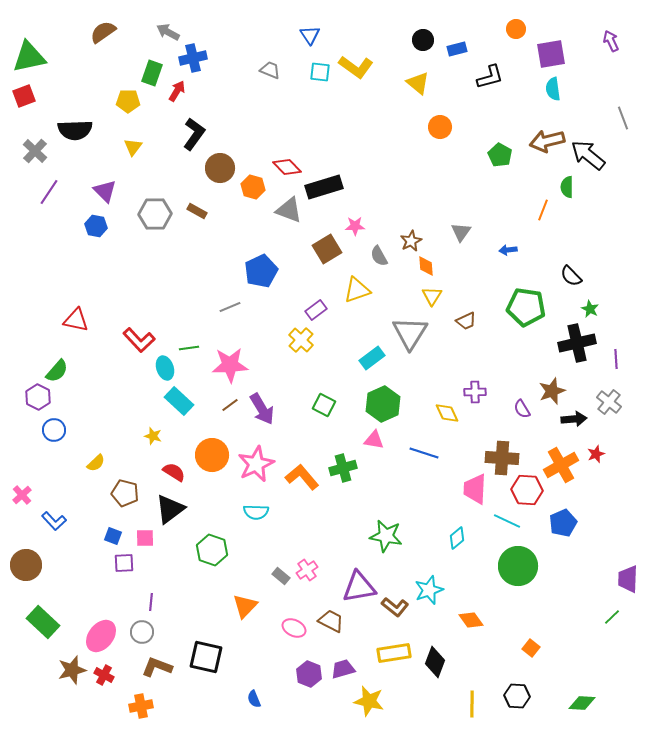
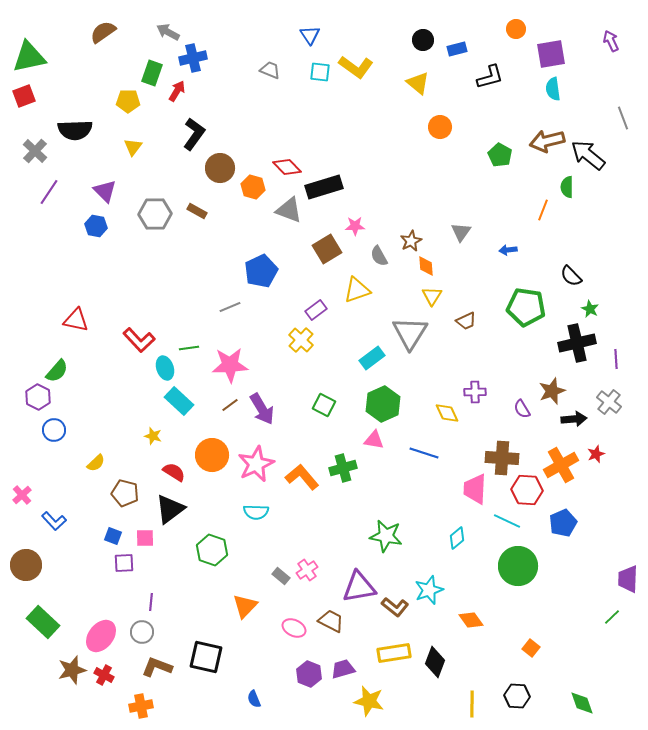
green diamond at (582, 703): rotated 68 degrees clockwise
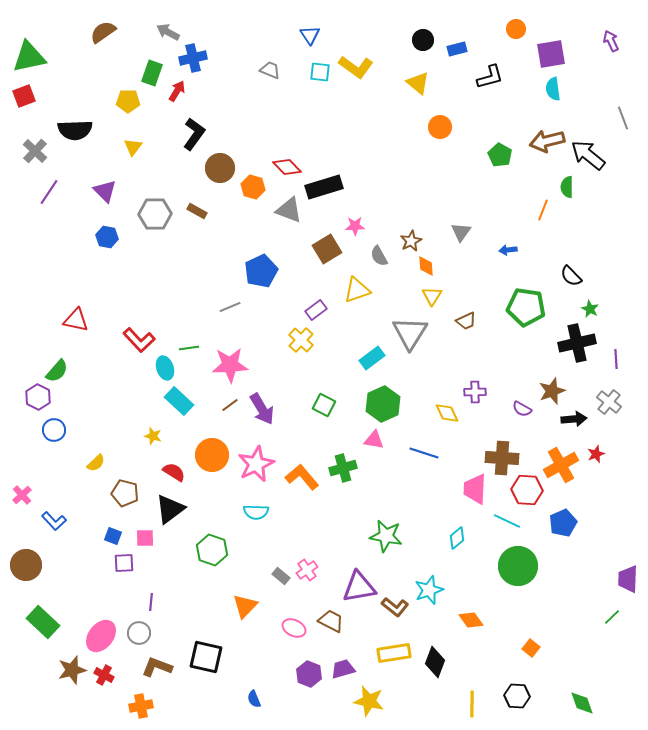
blue hexagon at (96, 226): moved 11 px right, 11 px down
purple semicircle at (522, 409): rotated 30 degrees counterclockwise
gray circle at (142, 632): moved 3 px left, 1 px down
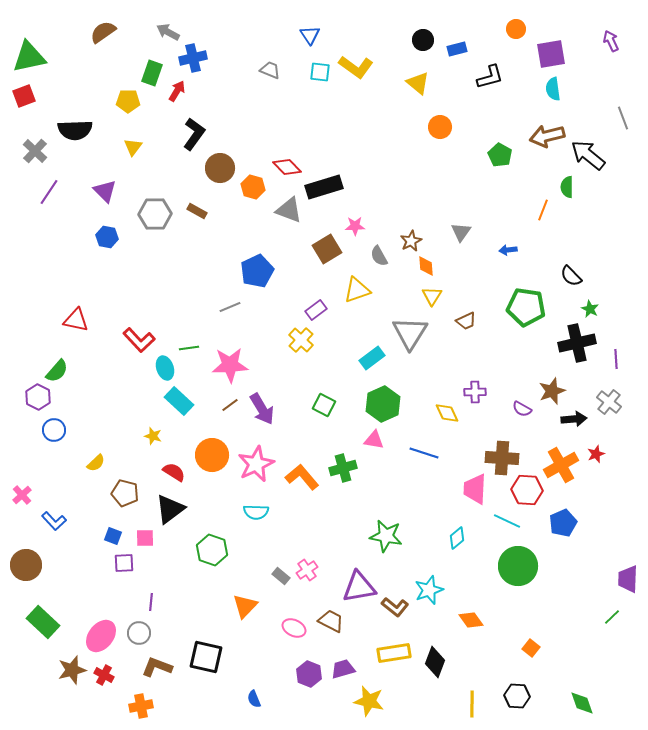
brown arrow at (547, 141): moved 5 px up
blue pentagon at (261, 271): moved 4 px left
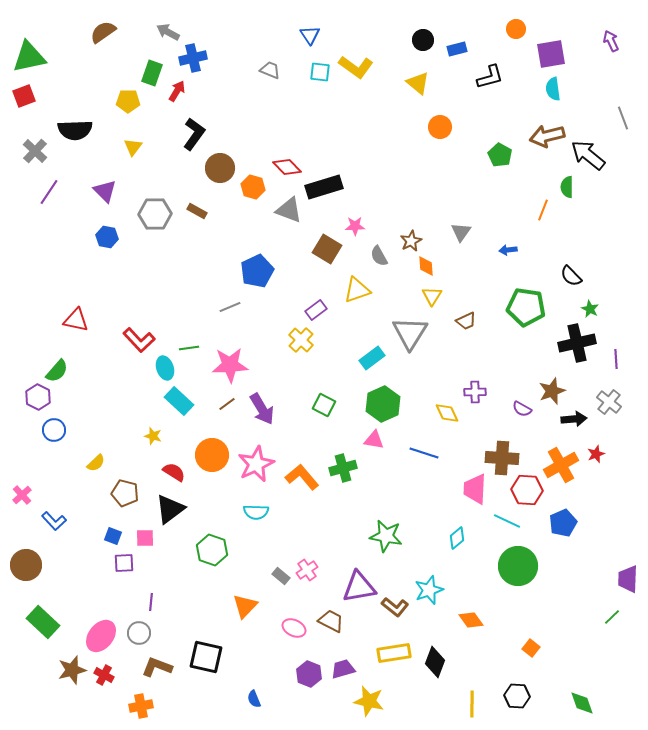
brown square at (327, 249): rotated 28 degrees counterclockwise
brown line at (230, 405): moved 3 px left, 1 px up
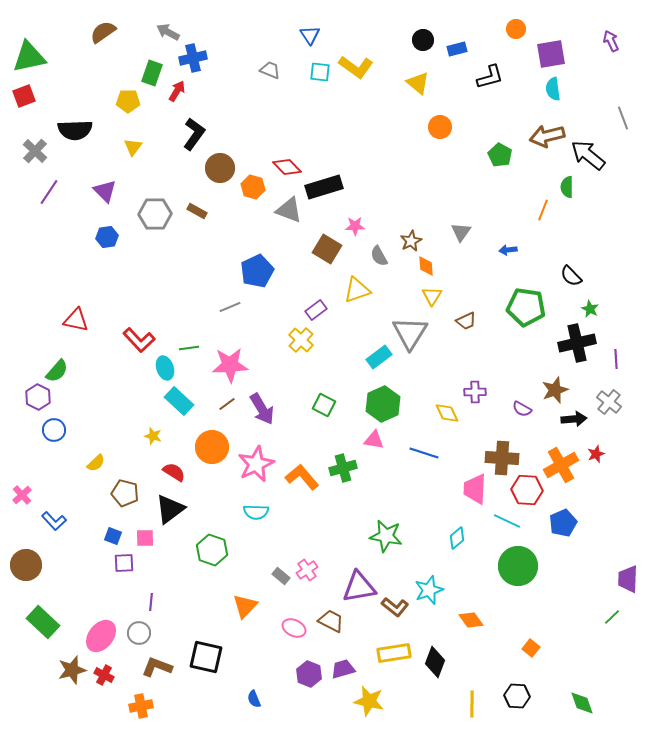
blue hexagon at (107, 237): rotated 20 degrees counterclockwise
cyan rectangle at (372, 358): moved 7 px right, 1 px up
brown star at (552, 391): moved 3 px right, 1 px up
orange circle at (212, 455): moved 8 px up
